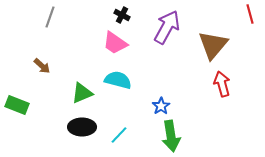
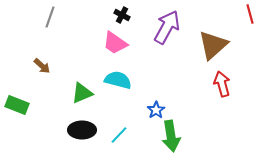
brown triangle: rotated 8 degrees clockwise
blue star: moved 5 px left, 4 px down
black ellipse: moved 3 px down
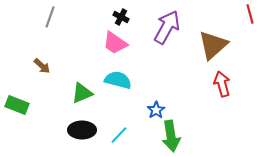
black cross: moved 1 px left, 2 px down
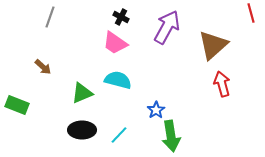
red line: moved 1 px right, 1 px up
brown arrow: moved 1 px right, 1 px down
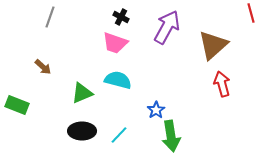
pink trapezoid: rotated 16 degrees counterclockwise
black ellipse: moved 1 px down
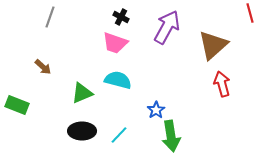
red line: moved 1 px left
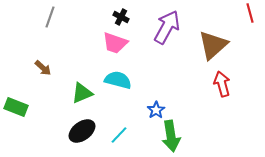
brown arrow: moved 1 px down
green rectangle: moved 1 px left, 2 px down
black ellipse: rotated 36 degrees counterclockwise
